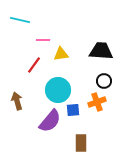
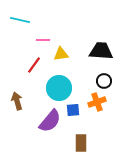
cyan circle: moved 1 px right, 2 px up
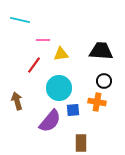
orange cross: rotated 30 degrees clockwise
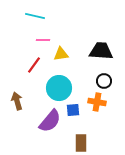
cyan line: moved 15 px right, 4 px up
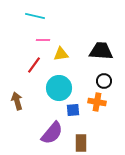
purple semicircle: moved 2 px right, 12 px down
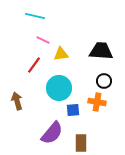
pink line: rotated 24 degrees clockwise
